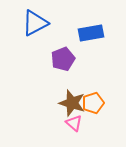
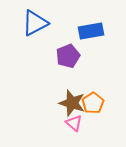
blue rectangle: moved 2 px up
purple pentagon: moved 5 px right, 3 px up
orange pentagon: rotated 15 degrees counterclockwise
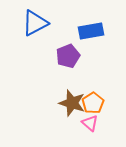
pink triangle: moved 16 px right
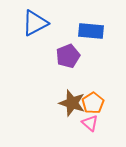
blue rectangle: rotated 15 degrees clockwise
